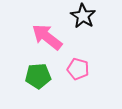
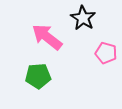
black star: moved 2 px down
pink pentagon: moved 28 px right, 16 px up
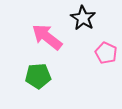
pink pentagon: rotated 10 degrees clockwise
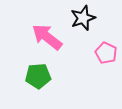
black star: rotated 20 degrees clockwise
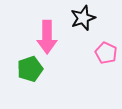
pink arrow: rotated 128 degrees counterclockwise
green pentagon: moved 8 px left, 7 px up; rotated 15 degrees counterclockwise
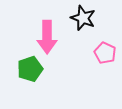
black star: rotated 30 degrees counterclockwise
pink pentagon: moved 1 px left
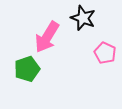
pink arrow: rotated 32 degrees clockwise
green pentagon: moved 3 px left
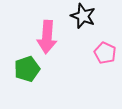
black star: moved 2 px up
pink arrow: rotated 28 degrees counterclockwise
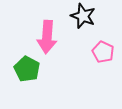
pink pentagon: moved 2 px left, 1 px up
green pentagon: rotated 25 degrees counterclockwise
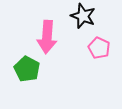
pink pentagon: moved 4 px left, 4 px up
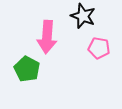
pink pentagon: rotated 15 degrees counterclockwise
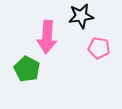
black star: moved 2 px left; rotated 30 degrees counterclockwise
